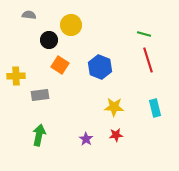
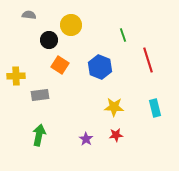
green line: moved 21 px left, 1 px down; rotated 56 degrees clockwise
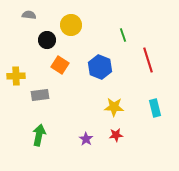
black circle: moved 2 px left
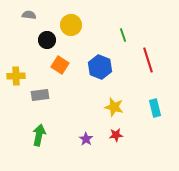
yellow star: rotated 12 degrees clockwise
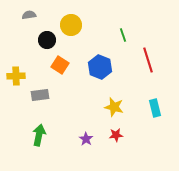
gray semicircle: rotated 16 degrees counterclockwise
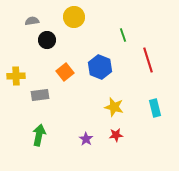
gray semicircle: moved 3 px right, 6 px down
yellow circle: moved 3 px right, 8 px up
orange square: moved 5 px right, 7 px down; rotated 18 degrees clockwise
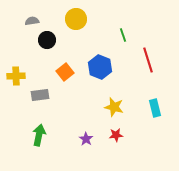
yellow circle: moved 2 px right, 2 px down
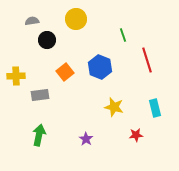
red line: moved 1 px left
red star: moved 20 px right
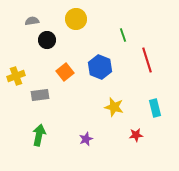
yellow cross: rotated 18 degrees counterclockwise
purple star: rotated 16 degrees clockwise
